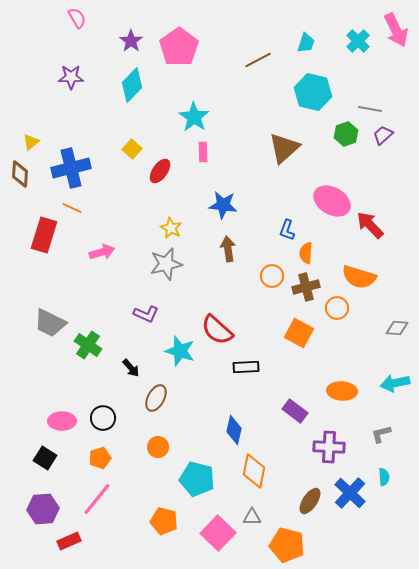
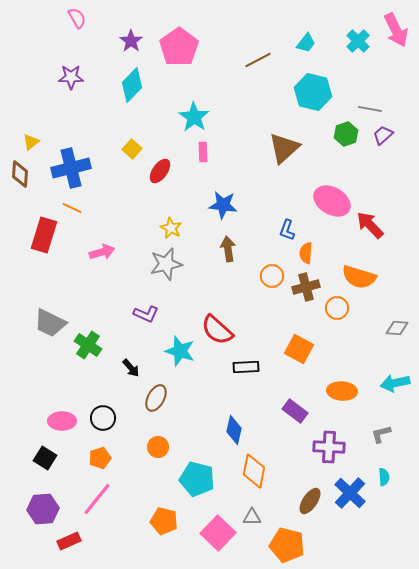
cyan trapezoid at (306, 43): rotated 20 degrees clockwise
orange square at (299, 333): moved 16 px down
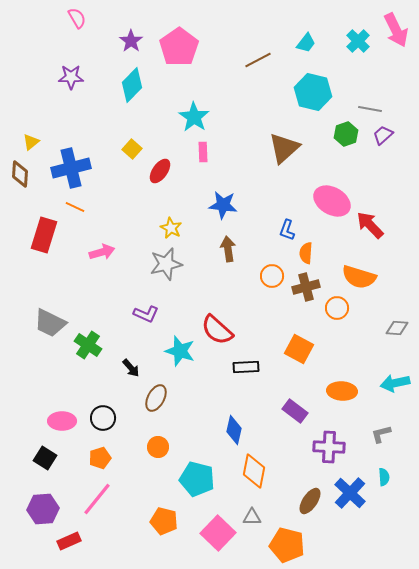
orange line at (72, 208): moved 3 px right, 1 px up
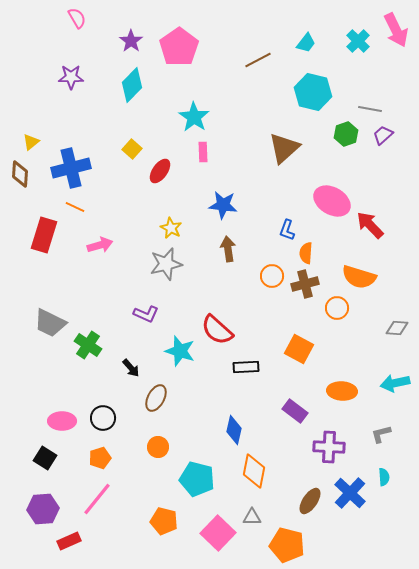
pink arrow at (102, 252): moved 2 px left, 7 px up
brown cross at (306, 287): moved 1 px left, 3 px up
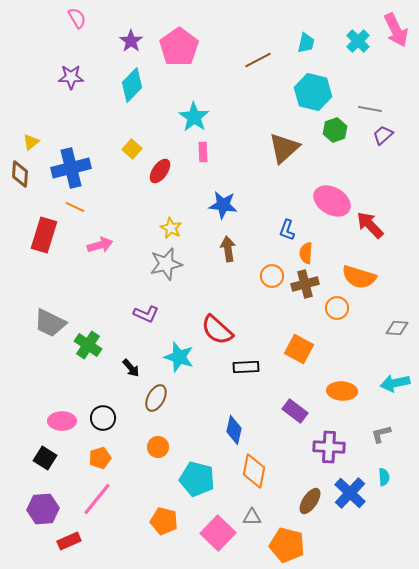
cyan trapezoid at (306, 43): rotated 25 degrees counterclockwise
green hexagon at (346, 134): moved 11 px left, 4 px up
cyan star at (180, 351): moved 1 px left, 6 px down
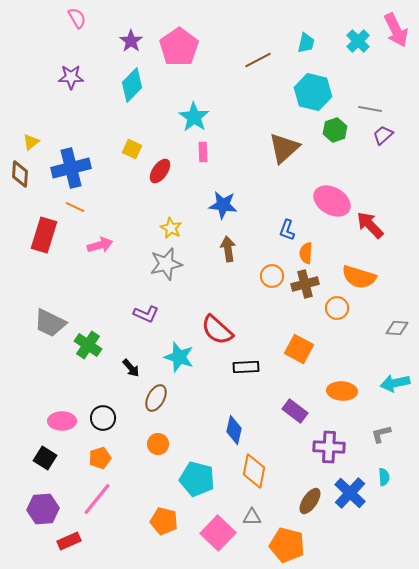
yellow square at (132, 149): rotated 18 degrees counterclockwise
orange circle at (158, 447): moved 3 px up
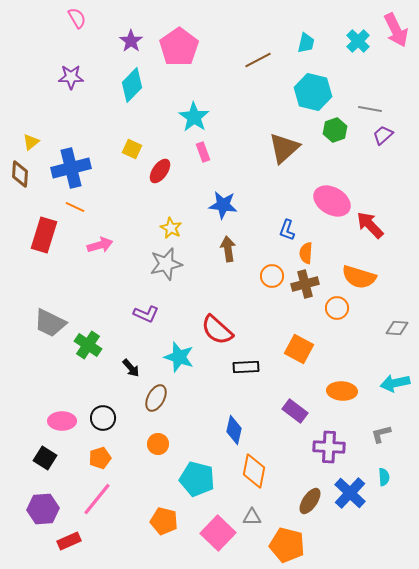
pink rectangle at (203, 152): rotated 18 degrees counterclockwise
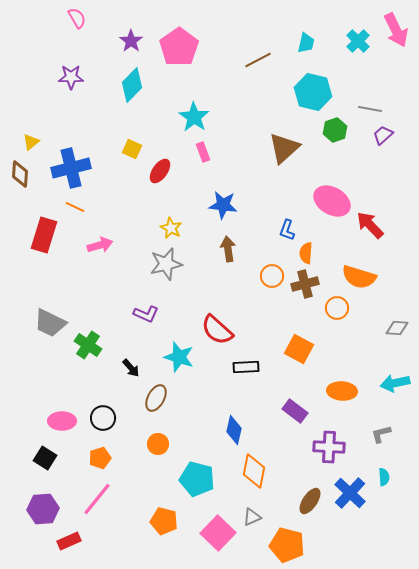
gray triangle at (252, 517): rotated 24 degrees counterclockwise
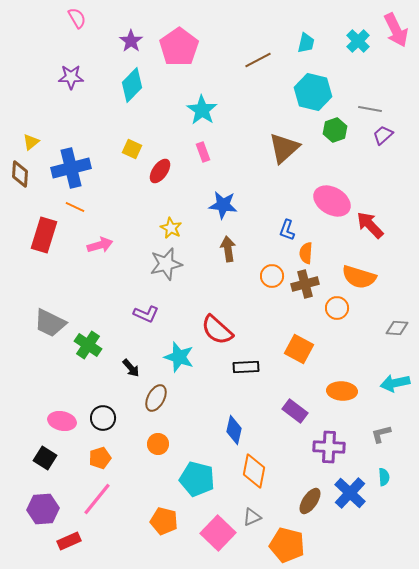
cyan star at (194, 117): moved 8 px right, 7 px up
pink ellipse at (62, 421): rotated 12 degrees clockwise
